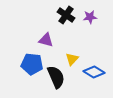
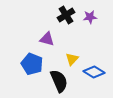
black cross: rotated 24 degrees clockwise
purple triangle: moved 1 px right, 1 px up
blue pentagon: rotated 15 degrees clockwise
black semicircle: moved 3 px right, 4 px down
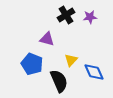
yellow triangle: moved 1 px left, 1 px down
blue diamond: rotated 35 degrees clockwise
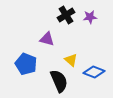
yellow triangle: rotated 32 degrees counterclockwise
blue pentagon: moved 6 px left
blue diamond: rotated 45 degrees counterclockwise
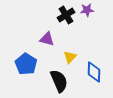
purple star: moved 3 px left, 7 px up
yellow triangle: moved 1 px left, 3 px up; rotated 32 degrees clockwise
blue pentagon: rotated 10 degrees clockwise
blue diamond: rotated 70 degrees clockwise
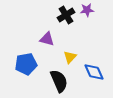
blue pentagon: rotated 30 degrees clockwise
blue diamond: rotated 25 degrees counterclockwise
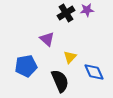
black cross: moved 2 px up
purple triangle: rotated 28 degrees clockwise
blue pentagon: moved 2 px down
black semicircle: moved 1 px right
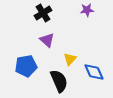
black cross: moved 23 px left
purple triangle: moved 1 px down
yellow triangle: moved 2 px down
black semicircle: moved 1 px left
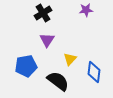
purple star: moved 1 px left
purple triangle: rotated 21 degrees clockwise
blue diamond: rotated 30 degrees clockwise
black semicircle: moved 1 px left; rotated 30 degrees counterclockwise
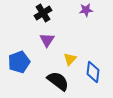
blue pentagon: moved 7 px left, 4 px up; rotated 10 degrees counterclockwise
blue diamond: moved 1 px left
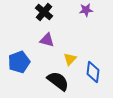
black cross: moved 1 px right, 1 px up; rotated 18 degrees counterclockwise
purple triangle: rotated 49 degrees counterclockwise
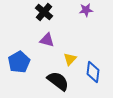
blue pentagon: rotated 10 degrees counterclockwise
